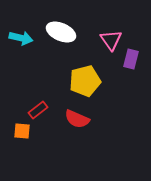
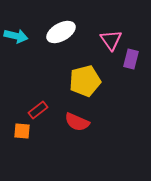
white ellipse: rotated 52 degrees counterclockwise
cyan arrow: moved 5 px left, 2 px up
red semicircle: moved 3 px down
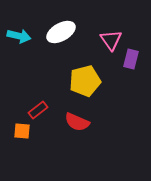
cyan arrow: moved 3 px right
